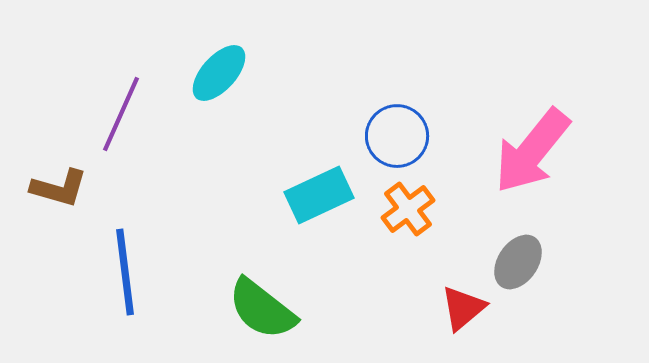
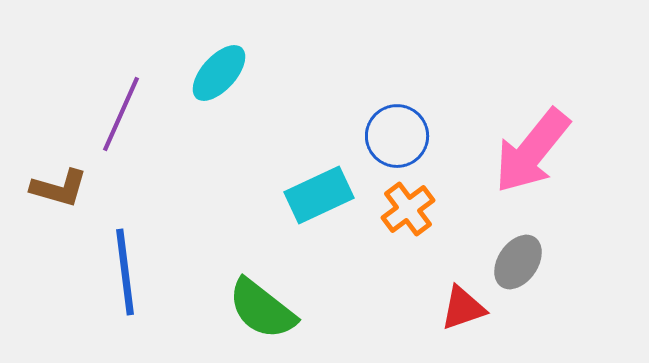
red triangle: rotated 21 degrees clockwise
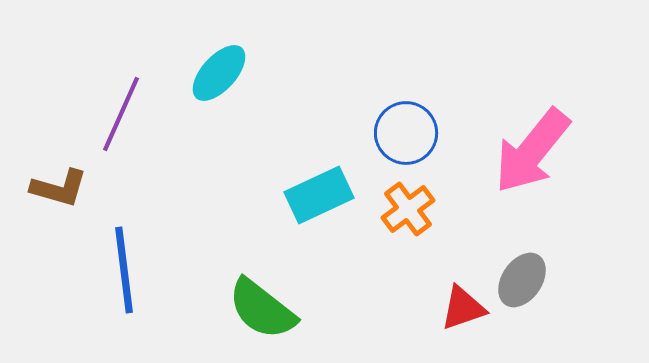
blue circle: moved 9 px right, 3 px up
gray ellipse: moved 4 px right, 18 px down
blue line: moved 1 px left, 2 px up
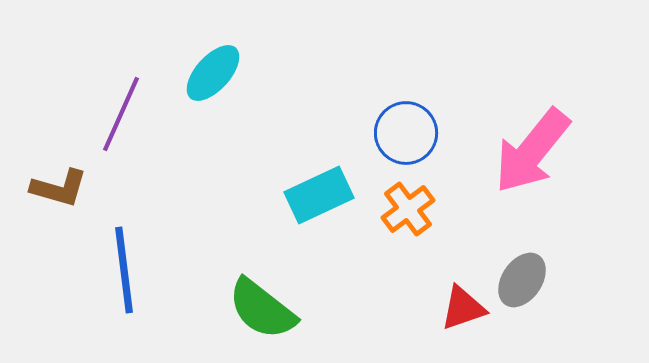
cyan ellipse: moved 6 px left
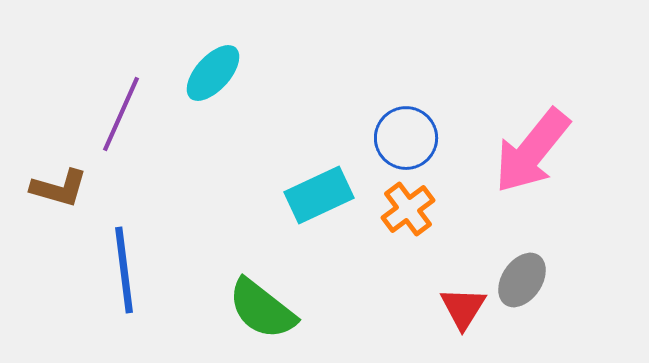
blue circle: moved 5 px down
red triangle: rotated 39 degrees counterclockwise
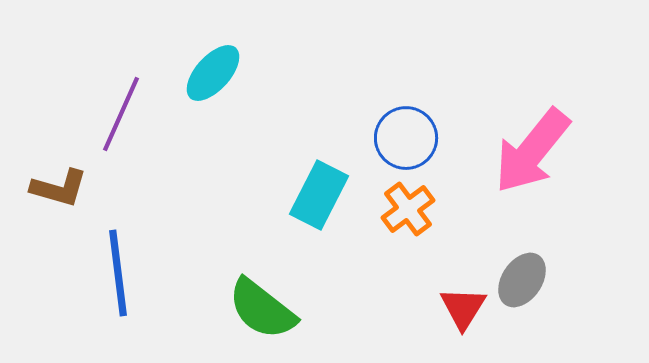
cyan rectangle: rotated 38 degrees counterclockwise
blue line: moved 6 px left, 3 px down
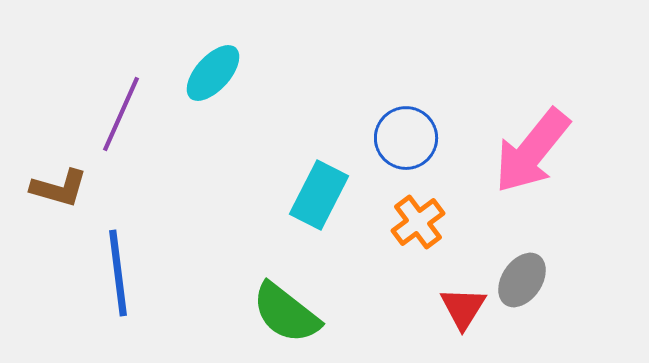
orange cross: moved 10 px right, 13 px down
green semicircle: moved 24 px right, 4 px down
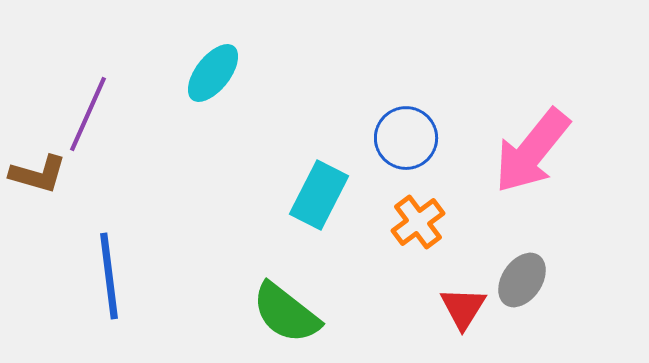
cyan ellipse: rotated 4 degrees counterclockwise
purple line: moved 33 px left
brown L-shape: moved 21 px left, 14 px up
blue line: moved 9 px left, 3 px down
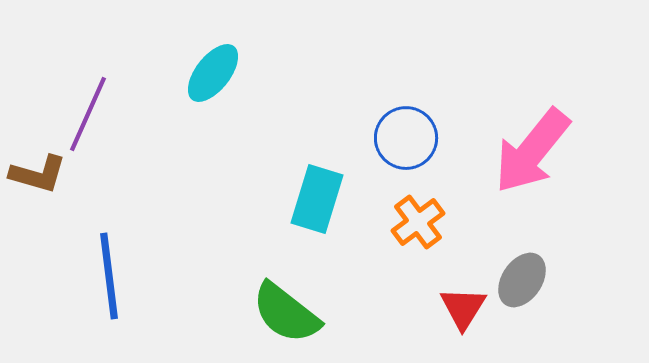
cyan rectangle: moved 2 px left, 4 px down; rotated 10 degrees counterclockwise
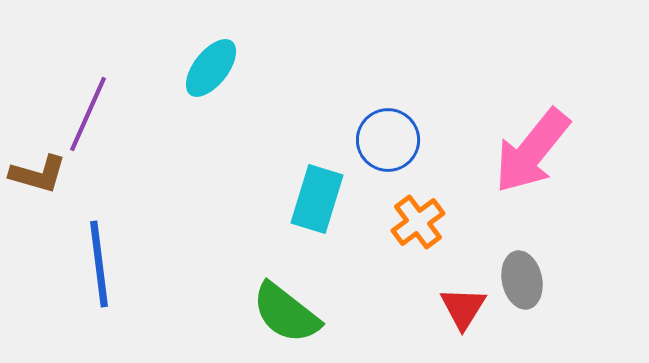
cyan ellipse: moved 2 px left, 5 px up
blue circle: moved 18 px left, 2 px down
blue line: moved 10 px left, 12 px up
gray ellipse: rotated 46 degrees counterclockwise
